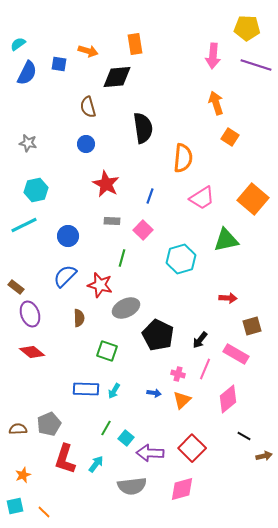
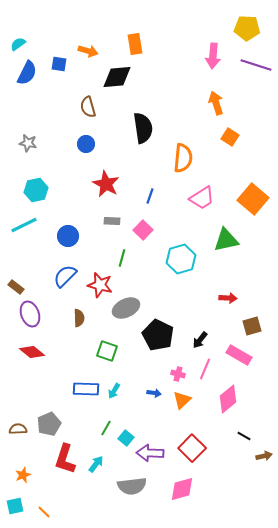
pink rectangle at (236, 354): moved 3 px right, 1 px down
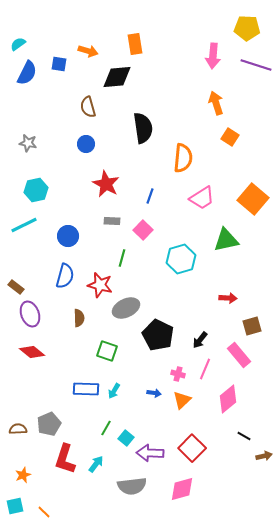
blue semicircle at (65, 276): rotated 150 degrees clockwise
pink rectangle at (239, 355): rotated 20 degrees clockwise
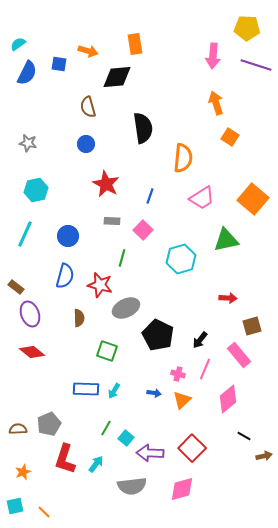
cyan line at (24, 225): moved 1 px right, 9 px down; rotated 40 degrees counterclockwise
orange star at (23, 475): moved 3 px up
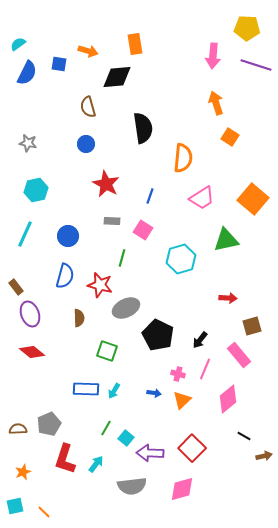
pink square at (143, 230): rotated 12 degrees counterclockwise
brown rectangle at (16, 287): rotated 14 degrees clockwise
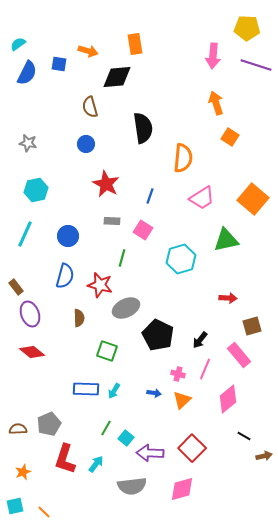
brown semicircle at (88, 107): moved 2 px right
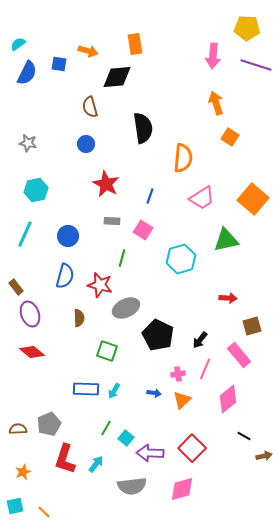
pink cross at (178, 374): rotated 24 degrees counterclockwise
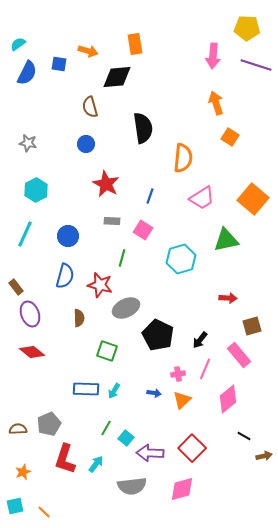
cyan hexagon at (36, 190): rotated 15 degrees counterclockwise
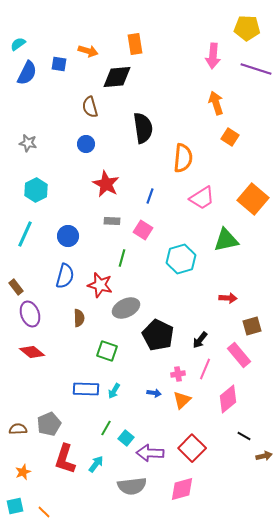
purple line at (256, 65): moved 4 px down
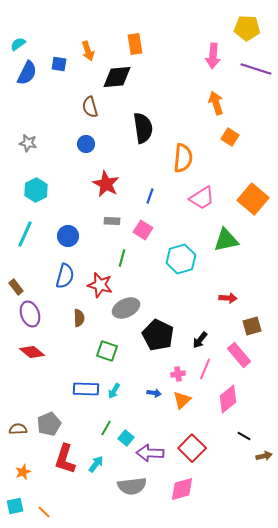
orange arrow at (88, 51): rotated 54 degrees clockwise
